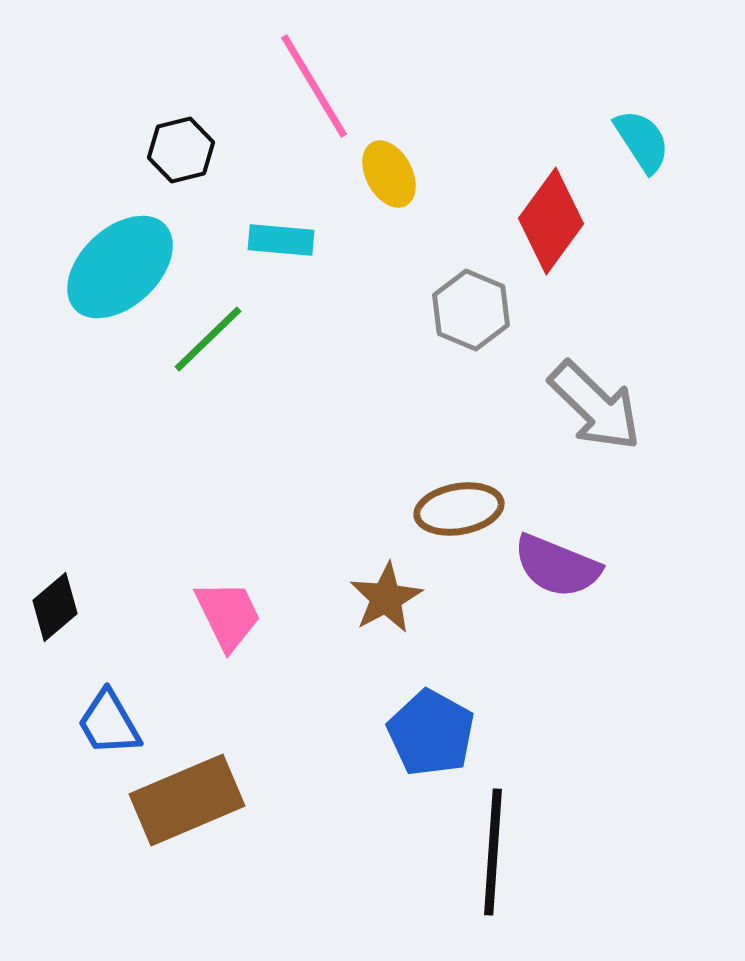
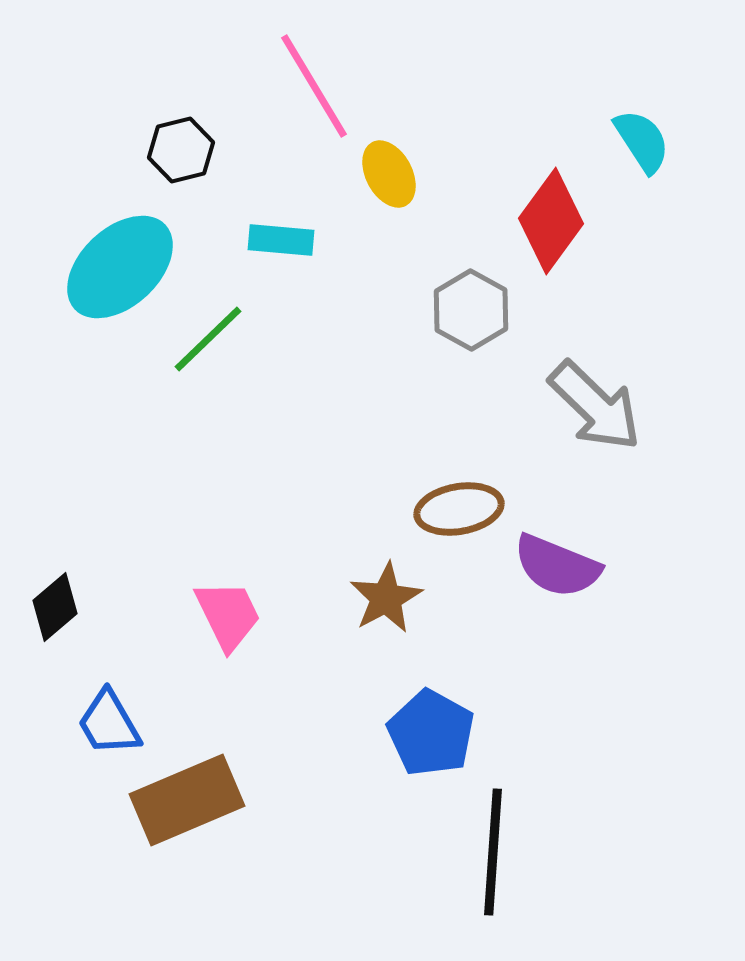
gray hexagon: rotated 6 degrees clockwise
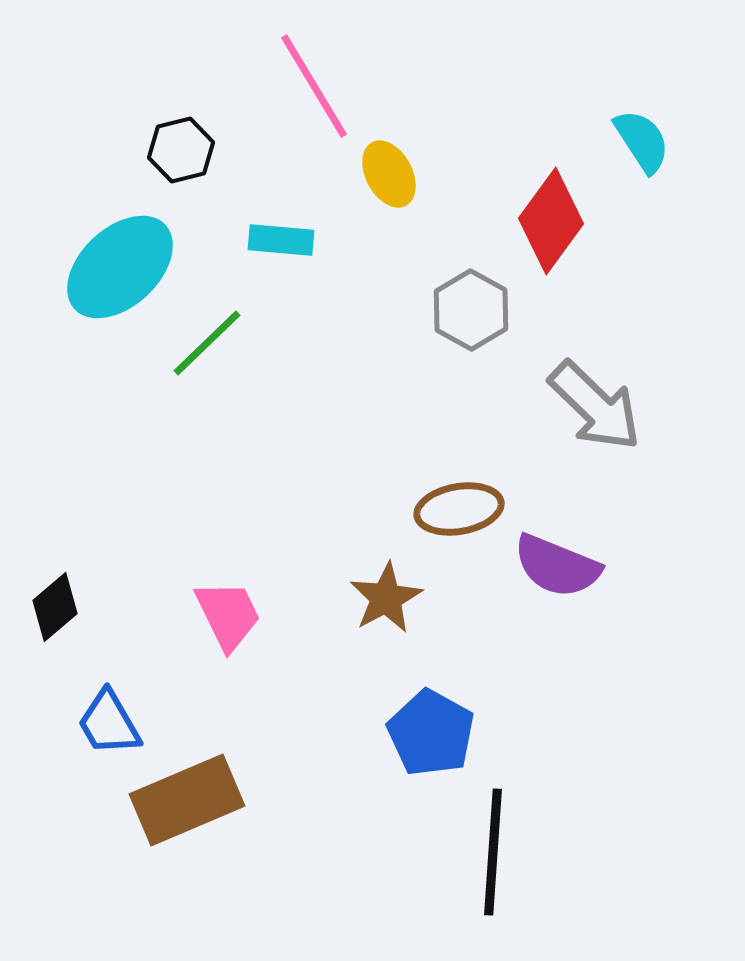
green line: moved 1 px left, 4 px down
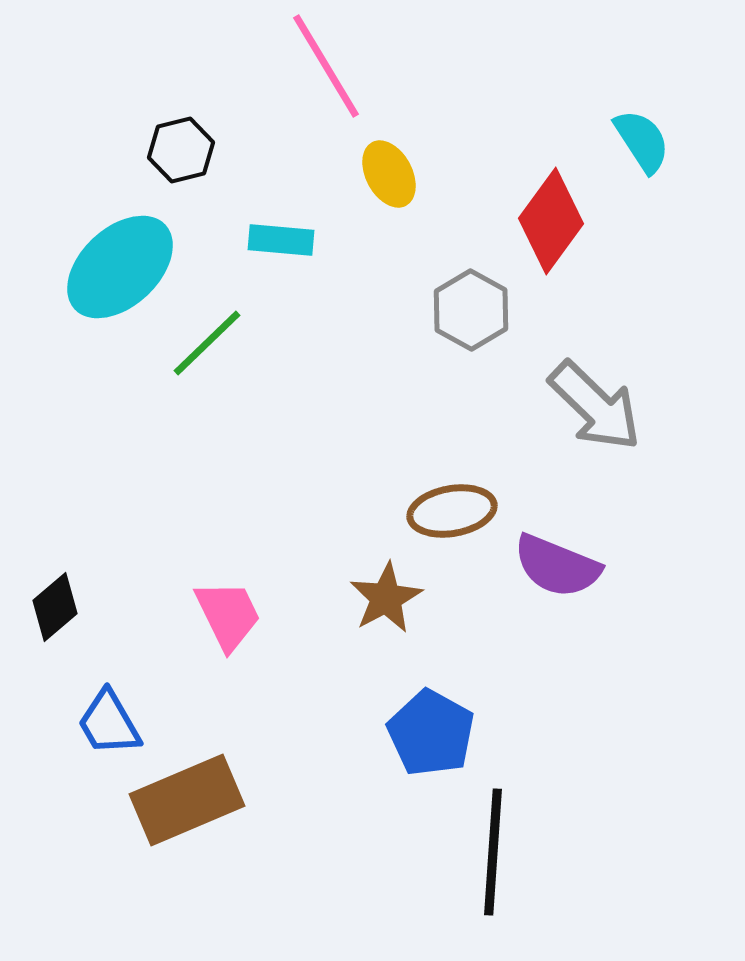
pink line: moved 12 px right, 20 px up
brown ellipse: moved 7 px left, 2 px down
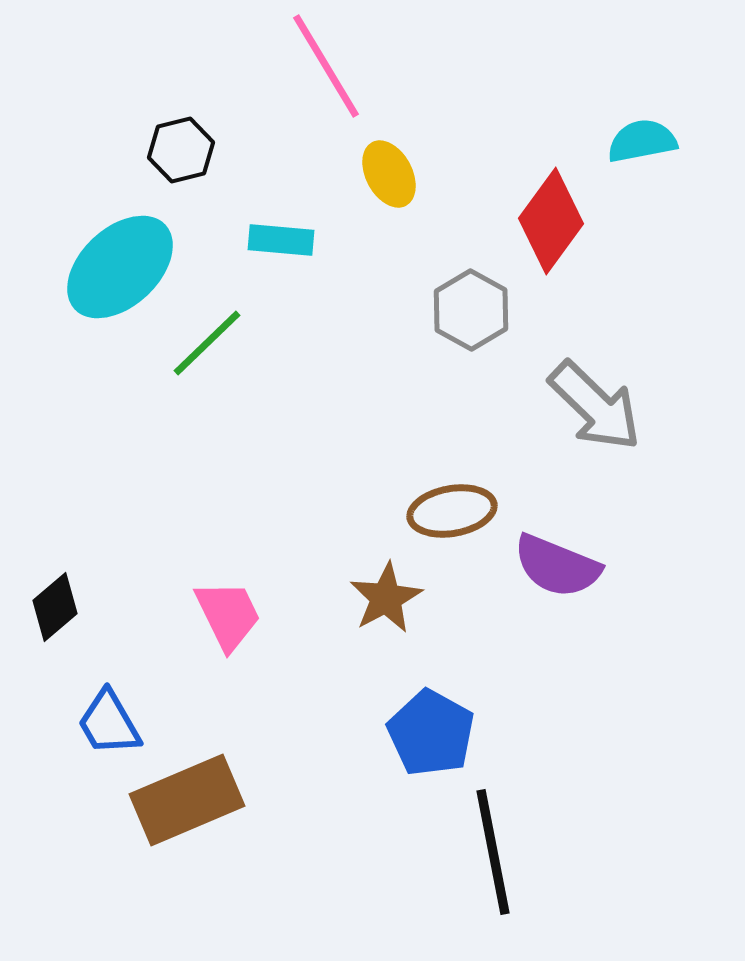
cyan semicircle: rotated 68 degrees counterclockwise
black line: rotated 15 degrees counterclockwise
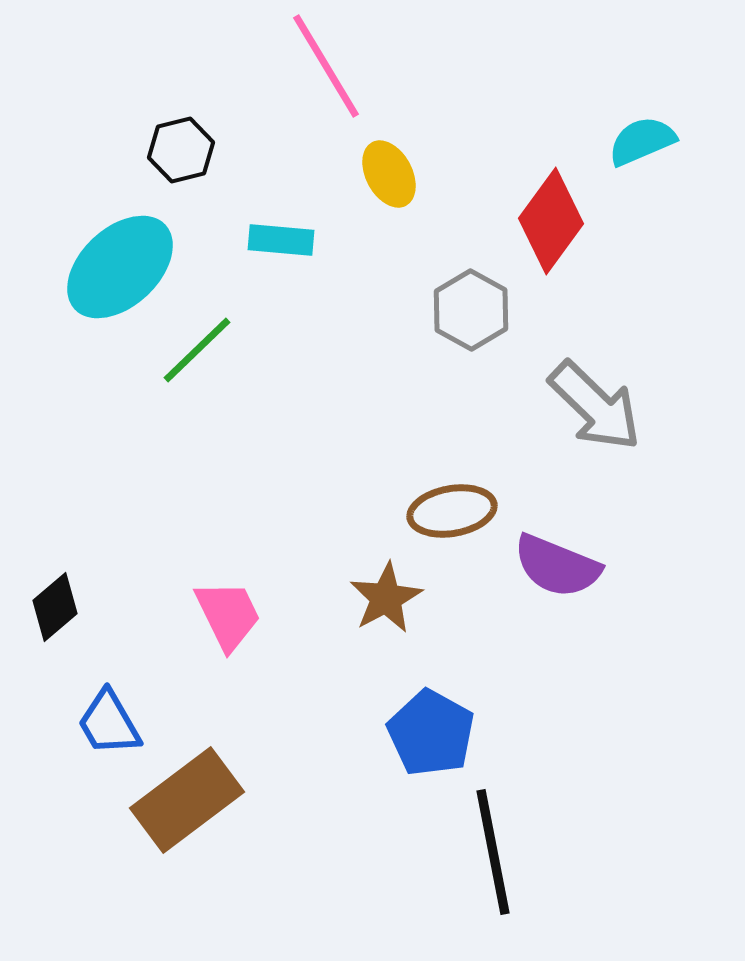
cyan semicircle: rotated 12 degrees counterclockwise
green line: moved 10 px left, 7 px down
brown rectangle: rotated 14 degrees counterclockwise
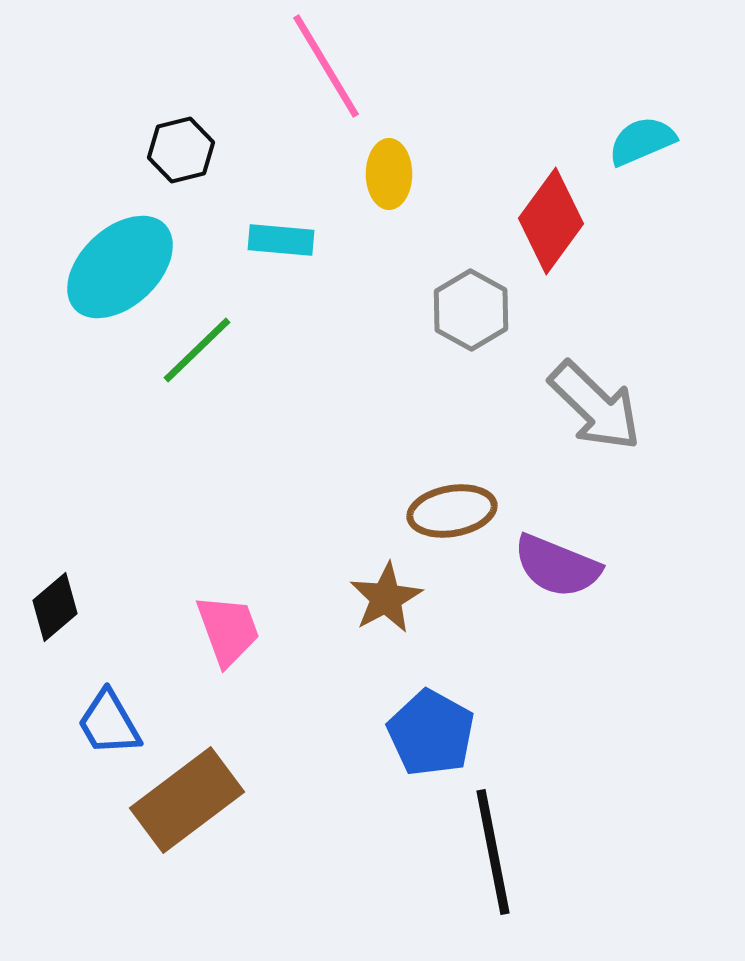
yellow ellipse: rotated 28 degrees clockwise
pink trapezoid: moved 15 px down; rotated 6 degrees clockwise
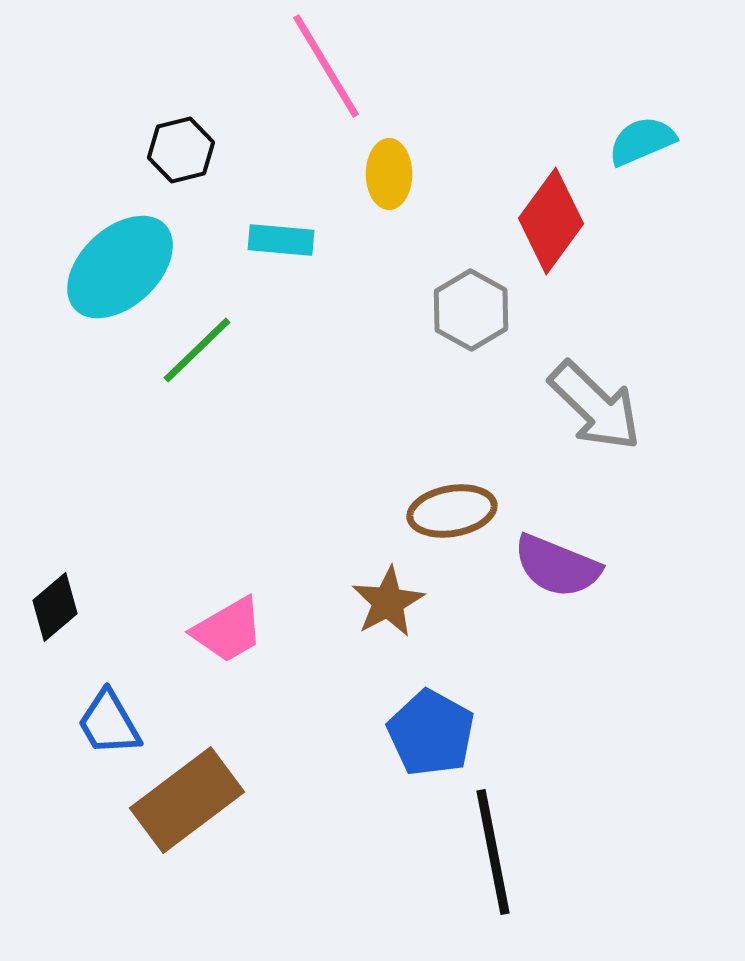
brown star: moved 2 px right, 4 px down
pink trapezoid: rotated 80 degrees clockwise
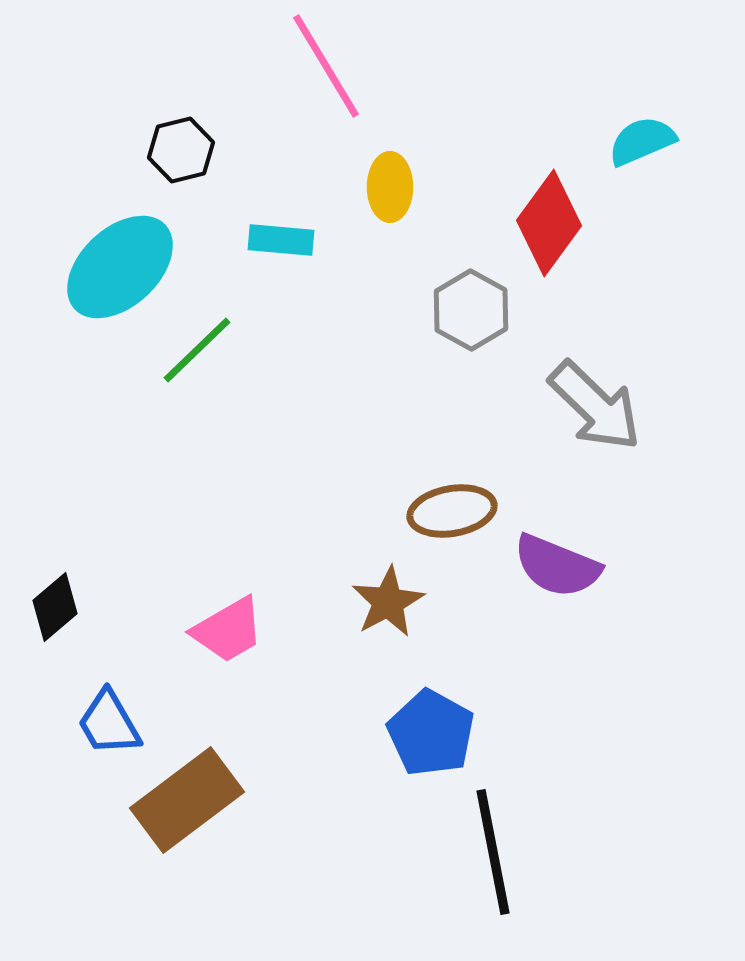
yellow ellipse: moved 1 px right, 13 px down
red diamond: moved 2 px left, 2 px down
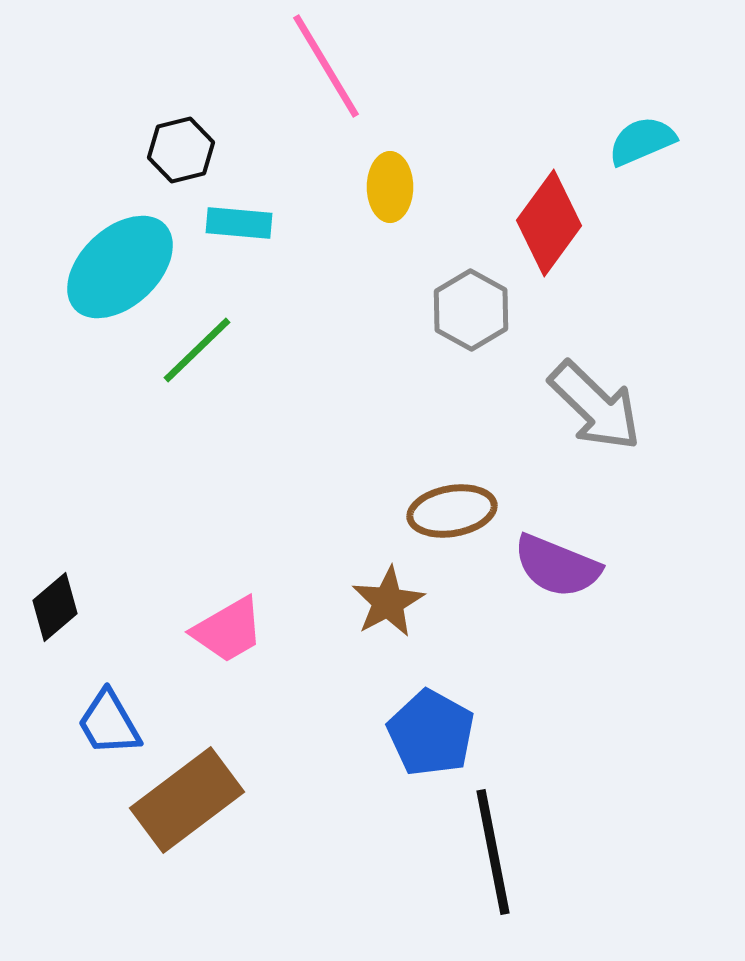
cyan rectangle: moved 42 px left, 17 px up
